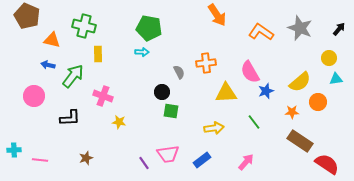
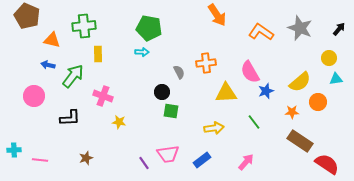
green cross: rotated 20 degrees counterclockwise
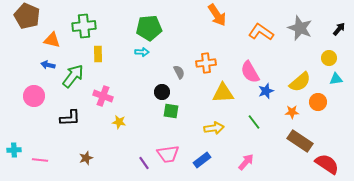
green pentagon: rotated 15 degrees counterclockwise
yellow triangle: moved 3 px left
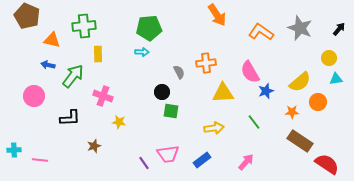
brown star: moved 8 px right, 12 px up
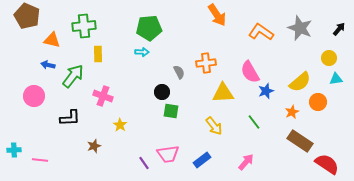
orange star: rotated 24 degrees counterclockwise
yellow star: moved 1 px right, 3 px down; rotated 24 degrees clockwise
yellow arrow: moved 2 px up; rotated 60 degrees clockwise
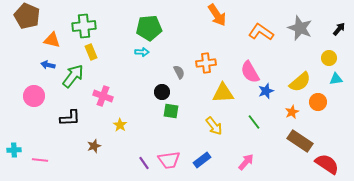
yellow rectangle: moved 7 px left, 2 px up; rotated 21 degrees counterclockwise
pink trapezoid: moved 1 px right, 6 px down
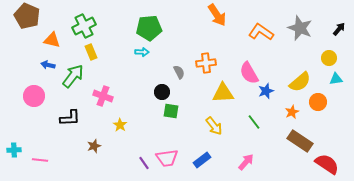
green cross: rotated 20 degrees counterclockwise
pink semicircle: moved 1 px left, 1 px down
pink trapezoid: moved 2 px left, 2 px up
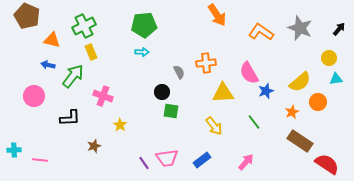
green pentagon: moved 5 px left, 3 px up
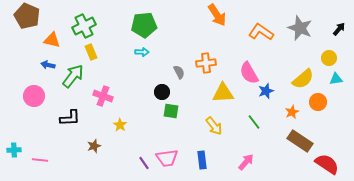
yellow semicircle: moved 3 px right, 3 px up
blue rectangle: rotated 60 degrees counterclockwise
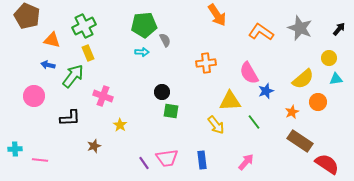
yellow rectangle: moved 3 px left, 1 px down
gray semicircle: moved 14 px left, 32 px up
yellow triangle: moved 7 px right, 8 px down
yellow arrow: moved 2 px right, 1 px up
cyan cross: moved 1 px right, 1 px up
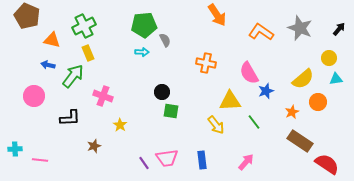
orange cross: rotated 18 degrees clockwise
